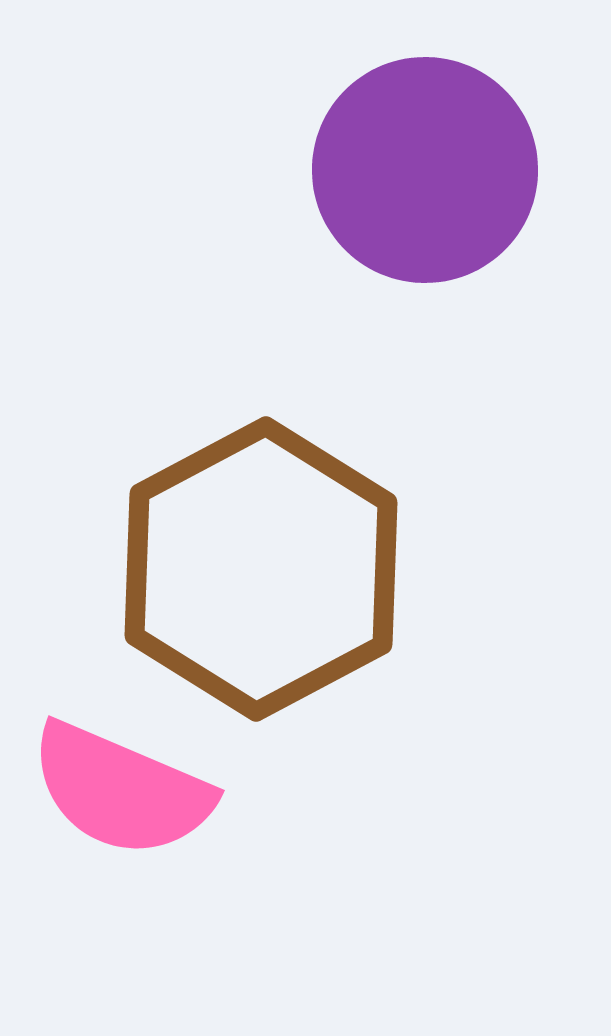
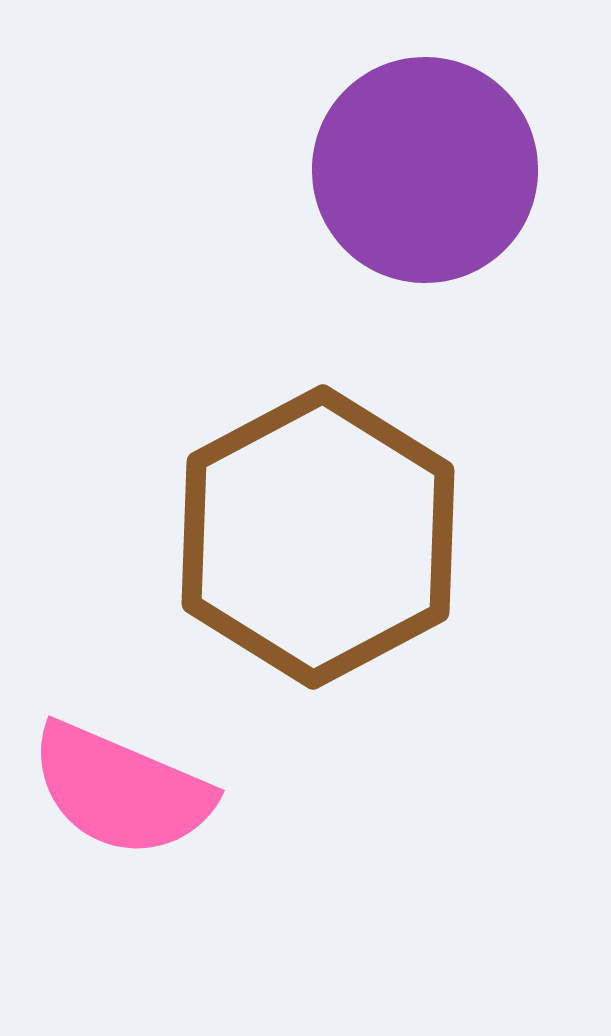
brown hexagon: moved 57 px right, 32 px up
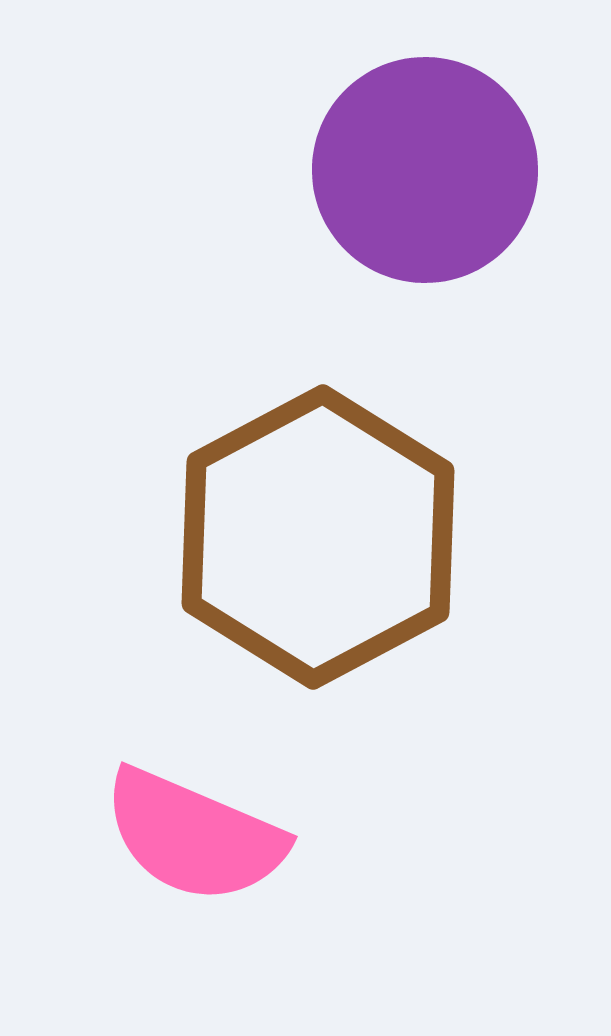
pink semicircle: moved 73 px right, 46 px down
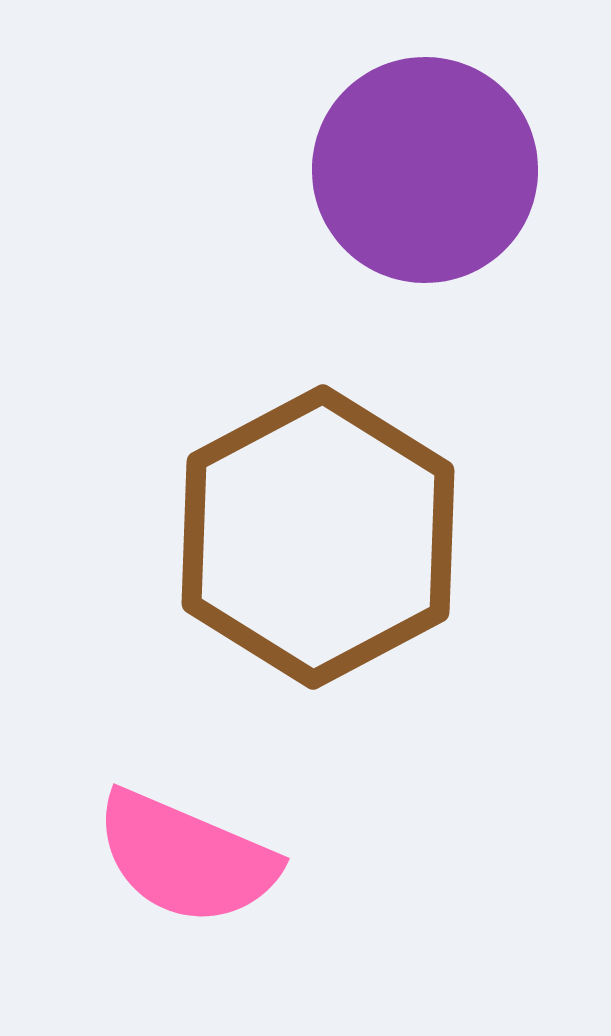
pink semicircle: moved 8 px left, 22 px down
